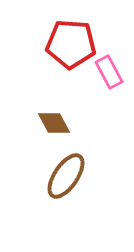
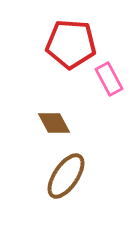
pink rectangle: moved 7 px down
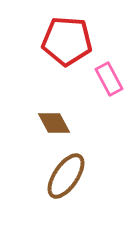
red pentagon: moved 4 px left, 3 px up
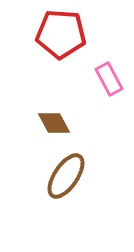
red pentagon: moved 6 px left, 7 px up
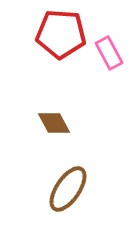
pink rectangle: moved 26 px up
brown ellipse: moved 2 px right, 13 px down
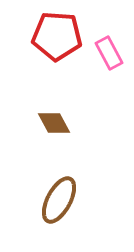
red pentagon: moved 4 px left, 2 px down
brown ellipse: moved 9 px left, 11 px down; rotated 6 degrees counterclockwise
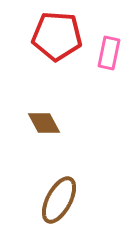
pink rectangle: rotated 40 degrees clockwise
brown diamond: moved 10 px left
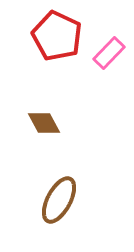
red pentagon: rotated 21 degrees clockwise
pink rectangle: rotated 32 degrees clockwise
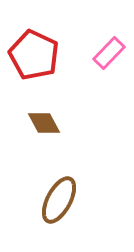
red pentagon: moved 23 px left, 19 px down
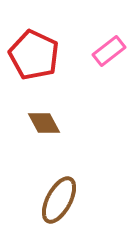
pink rectangle: moved 2 px up; rotated 8 degrees clockwise
